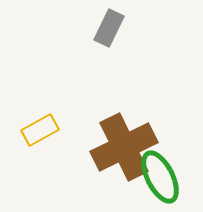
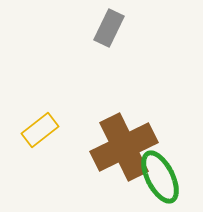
yellow rectangle: rotated 9 degrees counterclockwise
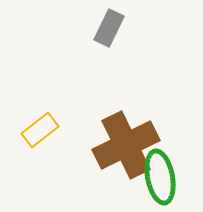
brown cross: moved 2 px right, 2 px up
green ellipse: rotated 16 degrees clockwise
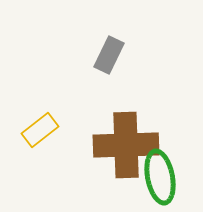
gray rectangle: moved 27 px down
brown cross: rotated 24 degrees clockwise
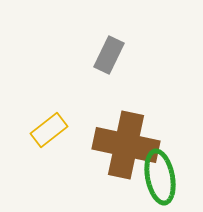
yellow rectangle: moved 9 px right
brown cross: rotated 14 degrees clockwise
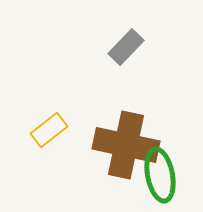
gray rectangle: moved 17 px right, 8 px up; rotated 18 degrees clockwise
green ellipse: moved 2 px up
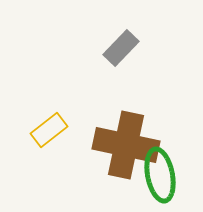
gray rectangle: moved 5 px left, 1 px down
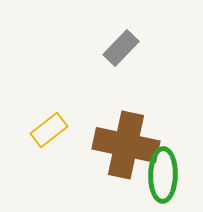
green ellipse: moved 3 px right; rotated 12 degrees clockwise
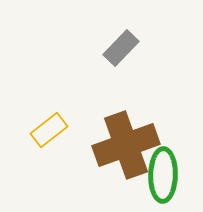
brown cross: rotated 32 degrees counterclockwise
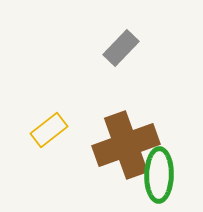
green ellipse: moved 4 px left
